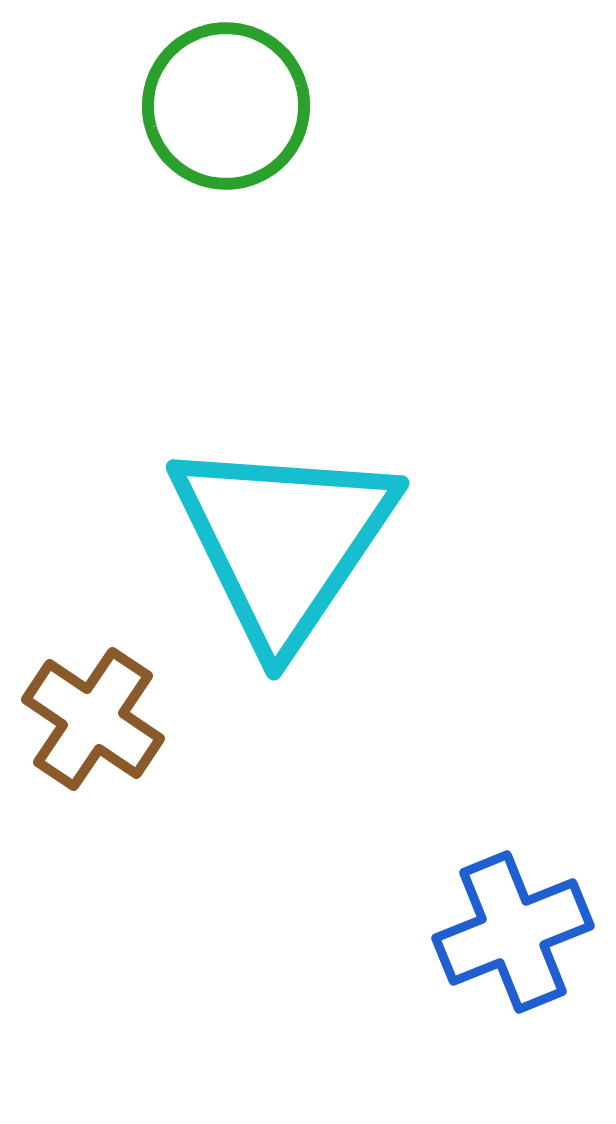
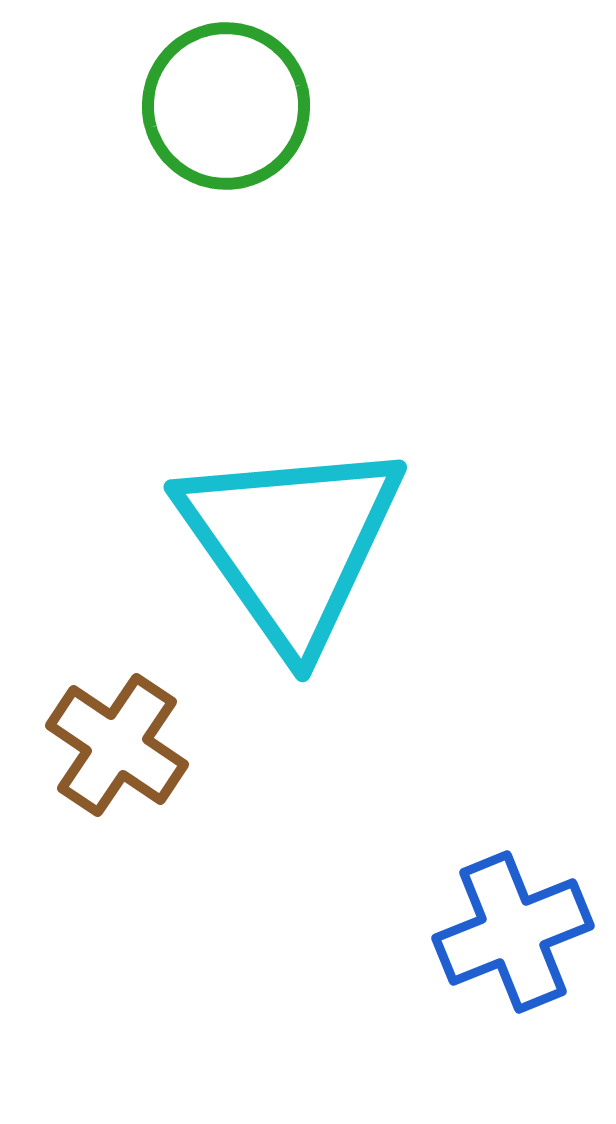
cyan triangle: moved 8 px right, 2 px down; rotated 9 degrees counterclockwise
brown cross: moved 24 px right, 26 px down
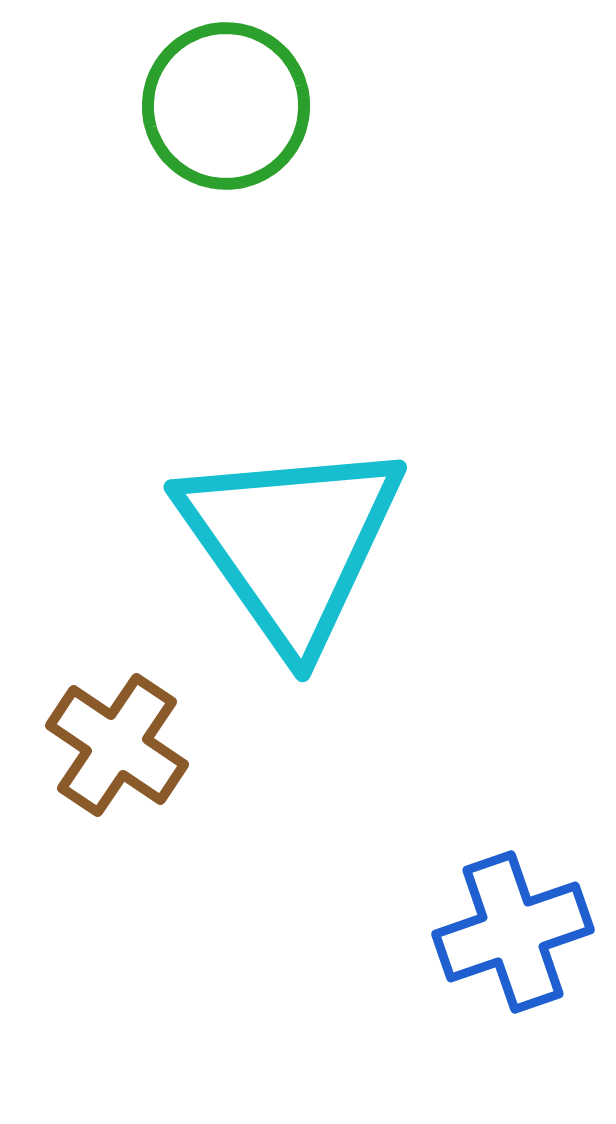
blue cross: rotated 3 degrees clockwise
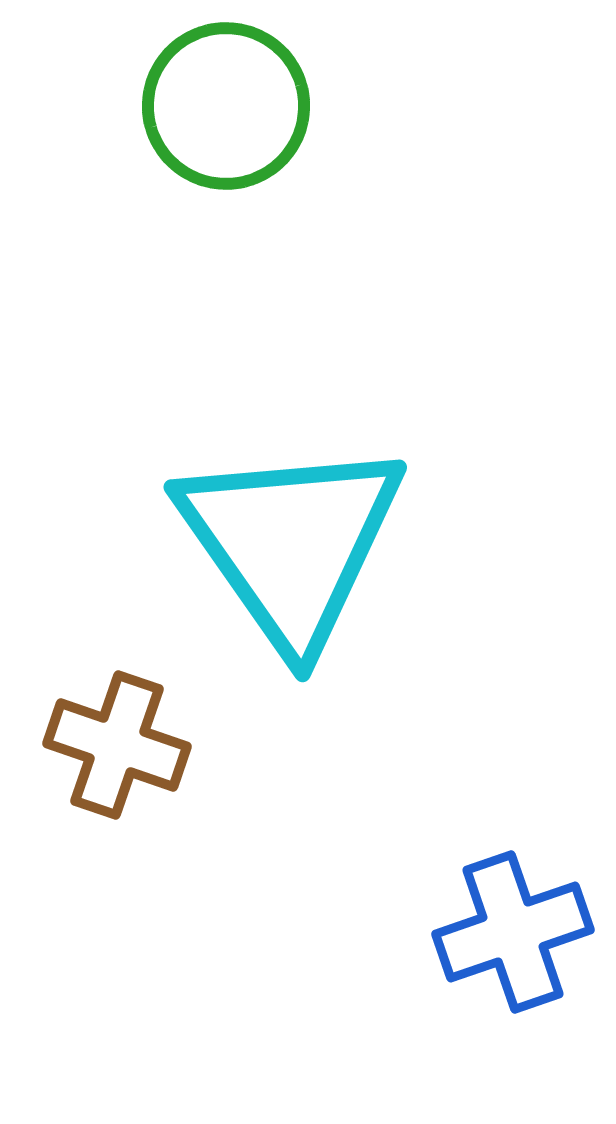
brown cross: rotated 15 degrees counterclockwise
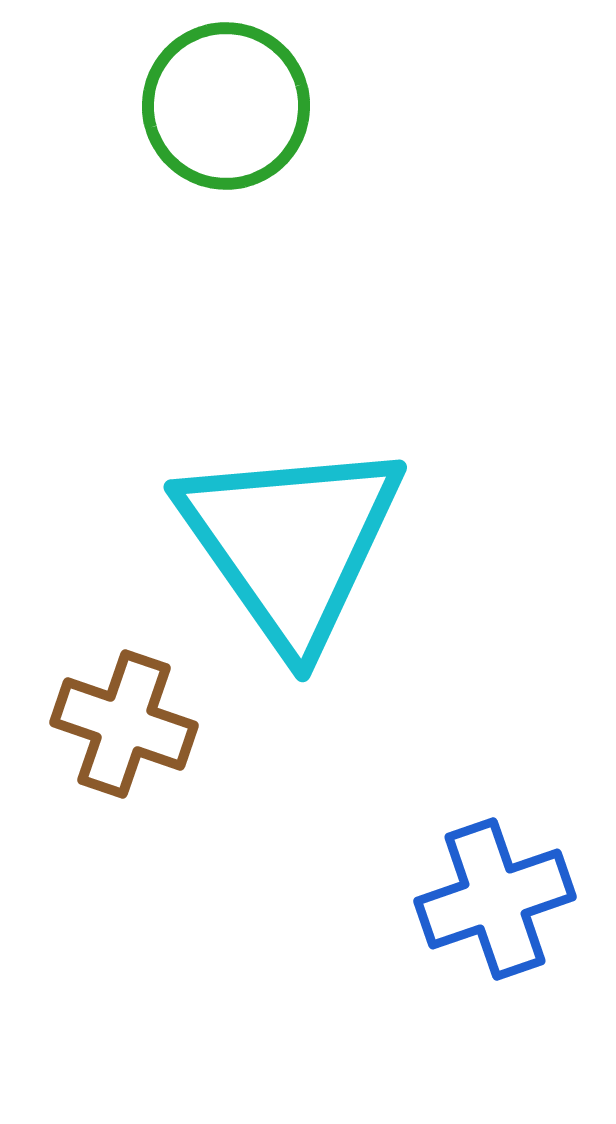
brown cross: moved 7 px right, 21 px up
blue cross: moved 18 px left, 33 px up
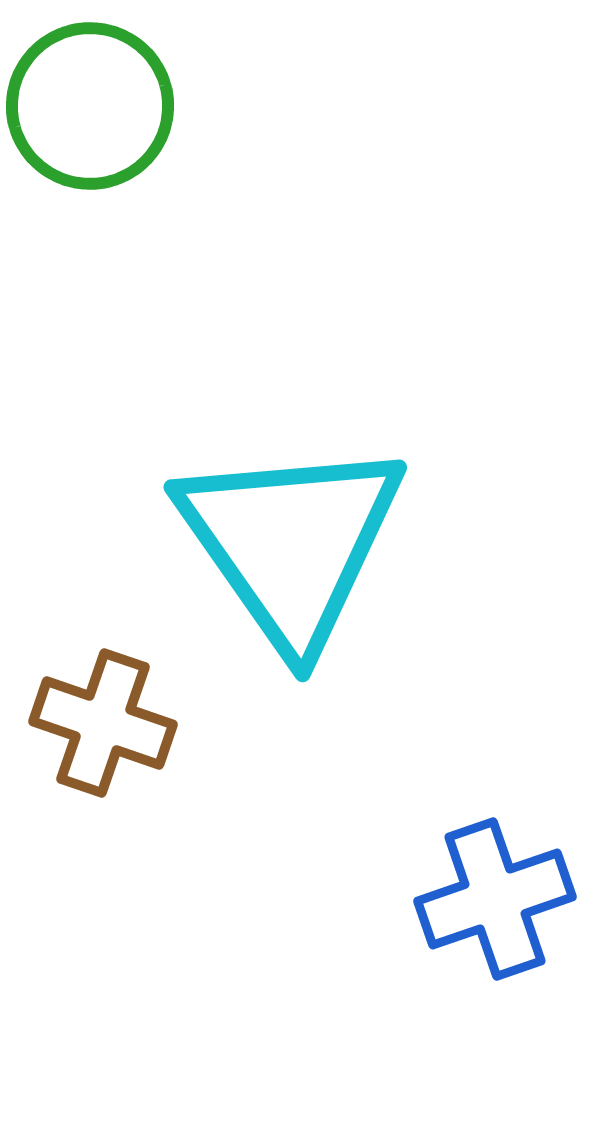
green circle: moved 136 px left
brown cross: moved 21 px left, 1 px up
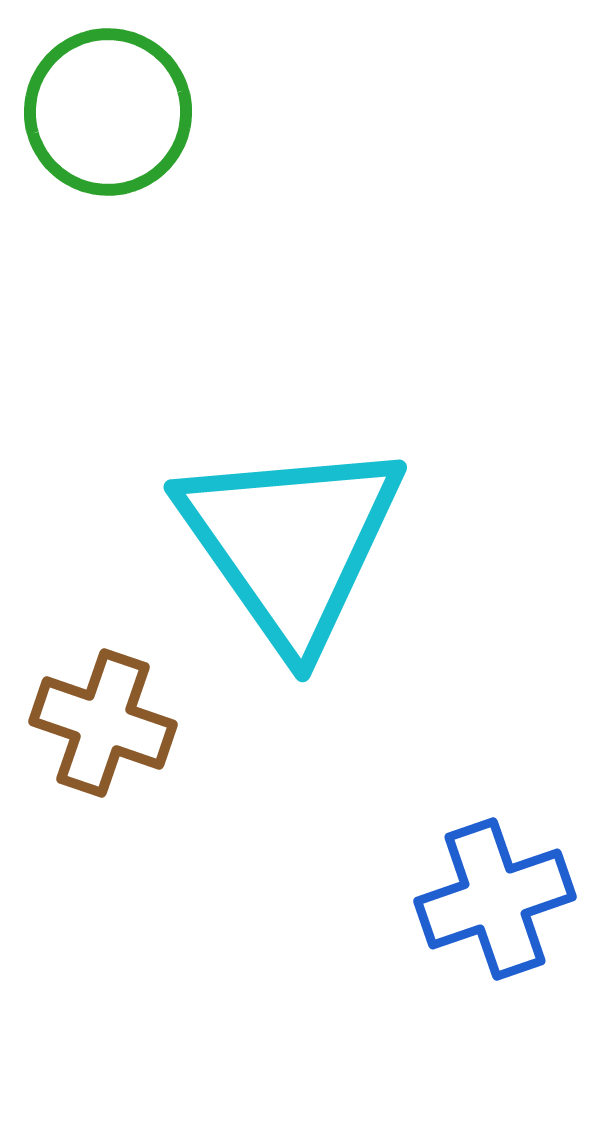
green circle: moved 18 px right, 6 px down
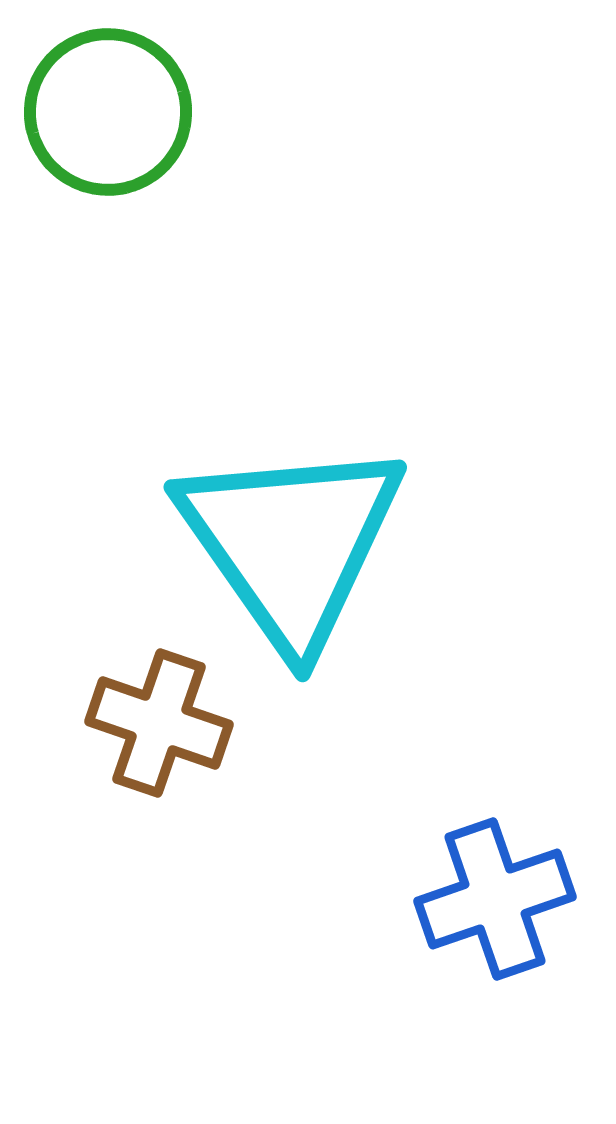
brown cross: moved 56 px right
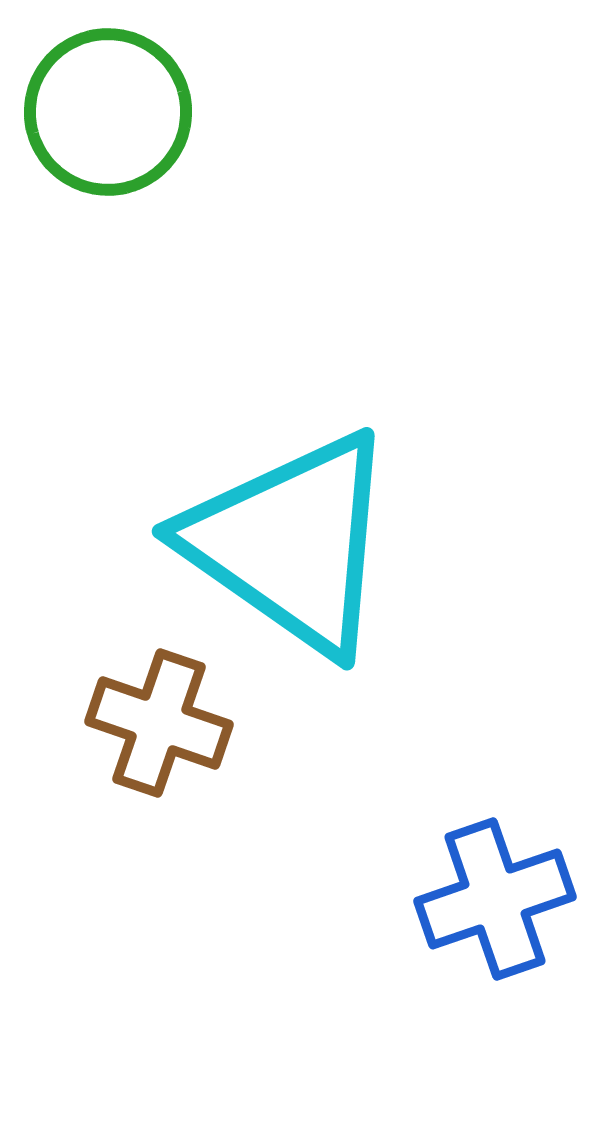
cyan triangle: rotated 20 degrees counterclockwise
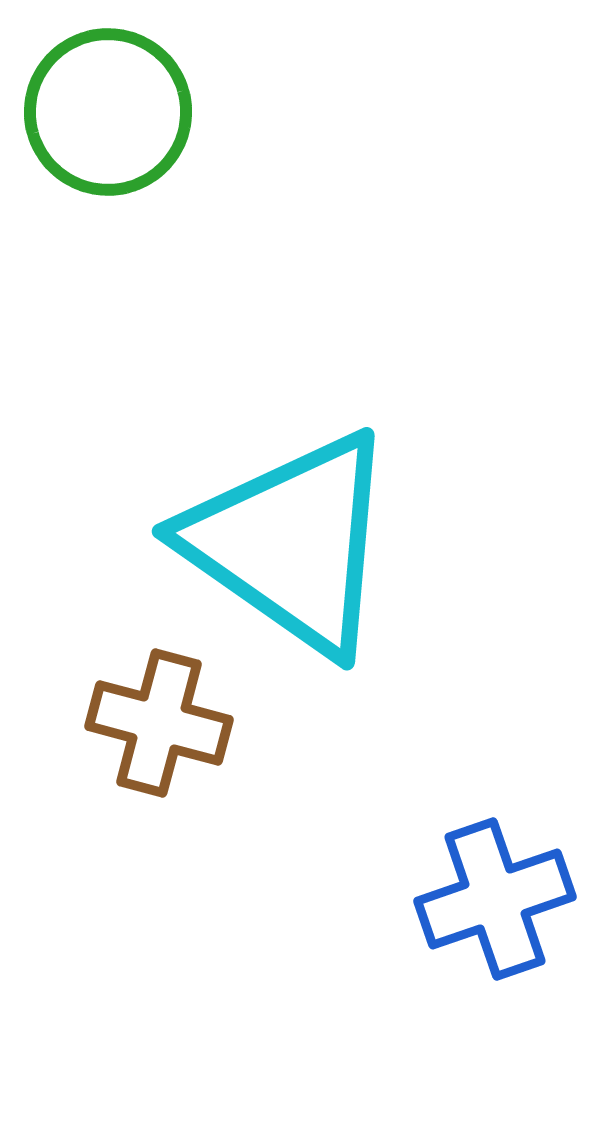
brown cross: rotated 4 degrees counterclockwise
